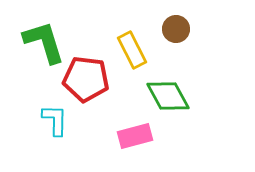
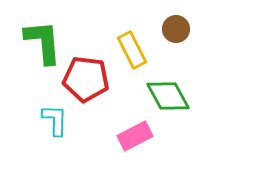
green L-shape: moved 1 px left; rotated 12 degrees clockwise
pink rectangle: rotated 12 degrees counterclockwise
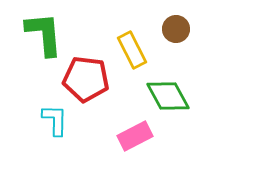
green L-shape: moved 1 px right, 8 px up
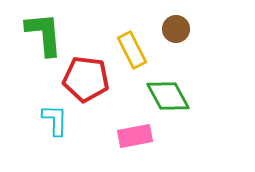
pink rectangle: rotated 16 degrees clockwise
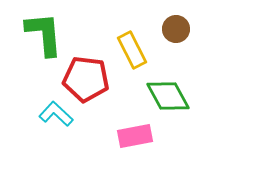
cyan L-shape: moved 1 px right, 6 px up; rotated 48 degrees counterclockwise
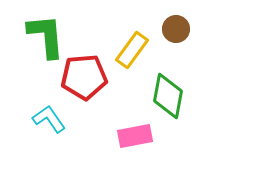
green L-shape: moved 2 px right, 2 px down
yellow rectangle: rotated 63 degrees clockwise
red pentagon: moved 2 px left, 2 px up; rotated 12 degrees counterclockwise
green diamond: rotated 39 degrees clockwise
cyan L-shape: moved 7 px left, 5 px down; rotated 12 degrees clockwise
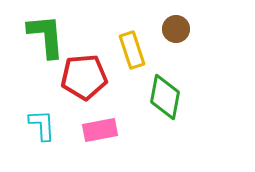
yellow rectangle: rotated 54 degrees counterclockwise
green diamond: moved 3 px left, 1 px down
cyan L-shape: moved 7 px left, 6 px down; rotated 32 degrees clockwise
pink rectangle: moved 35 px left, 6 px up
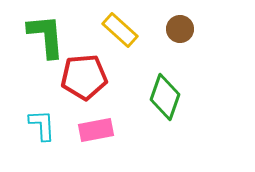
brown circle: moved 4 px right
yellow rectangle: moved 12 px left, 20 px up; rotated 30 degrees counterclockwise
green diamond: rotated 9 degrees clockwise
pink rectangle: moved 4 px left
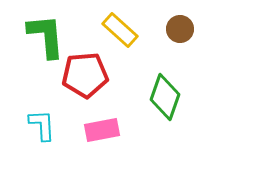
red pentagon: moved 1 px right, 2 px up
pink rectangle: moved 6 px right
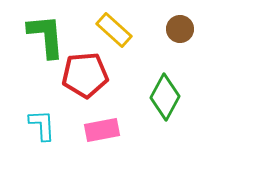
yellow rectangle: moved 6 px left
green diamond: rotated 9 degrees clockwise
